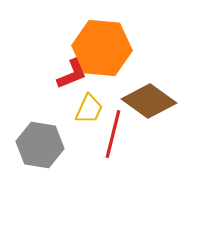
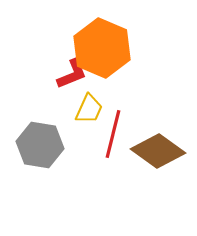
orange hexagon: rotated 18 degrees clockwise
brown diamond: moved 9 px right, 50 px down
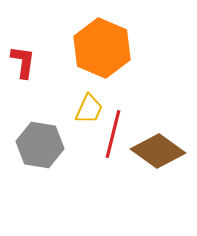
red L-shape: moved 49 px left, 12 px up; rotated 60 degrees counterclockwise
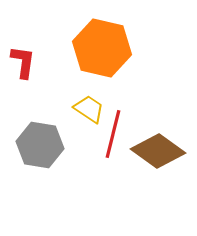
orange hexagon: rotated 10 degrees counterclockwise
yellow trapezoid: rotated 80 degrees counterclockwise
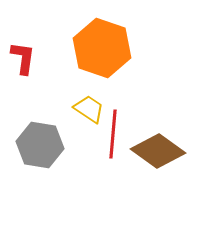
orange hexagon: rotated 6 degrees clockwise
red L-shape: moved 4 px up
red line: rotated 9 degrees counterclockwise
